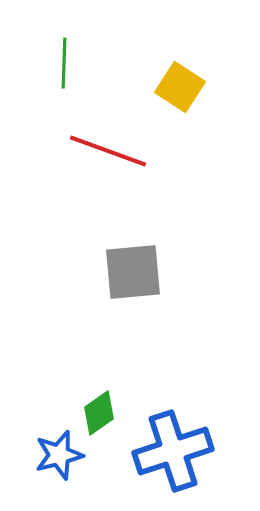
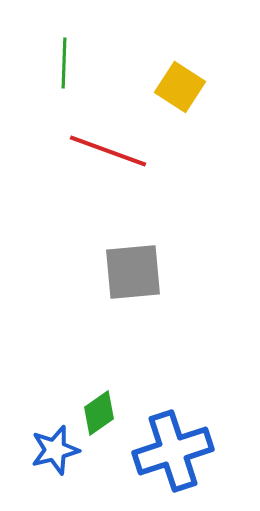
blue star: moved 4 px left, 5 px up
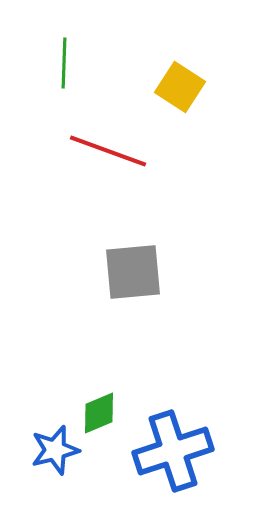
green diamond: rotated 12 degrees clockwise
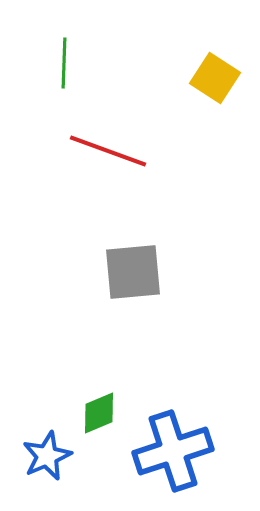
yellow square: moved 35 px right, 9 px up
blue star: moved 8 px left, 6 px down; rotated 9 degrees counterclockwise
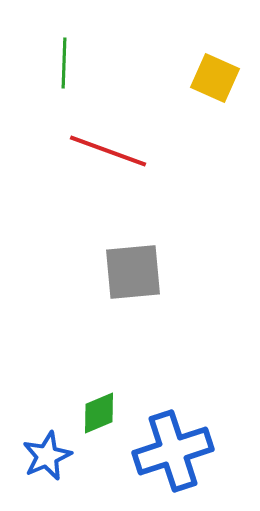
yellow square: rotated 9 degrees counterclockwise
